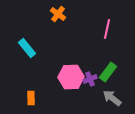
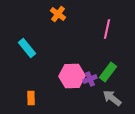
pink hexagon: moved 1 px right, 1 px up
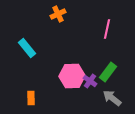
orange cross: rotated 28 degrees clockwise
purple cross: moved 2 px down; rotated 32 degrees counterclockwise
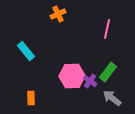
cyan rectangle: moved 1 px left, 3 px down
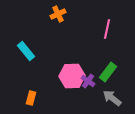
purple cross: moved 2 px left
orange rectangle: rotated 16 degrees clockwise
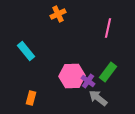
pink line: moved 1 px right, 1 px up
gray arrow: moved 14 px left
